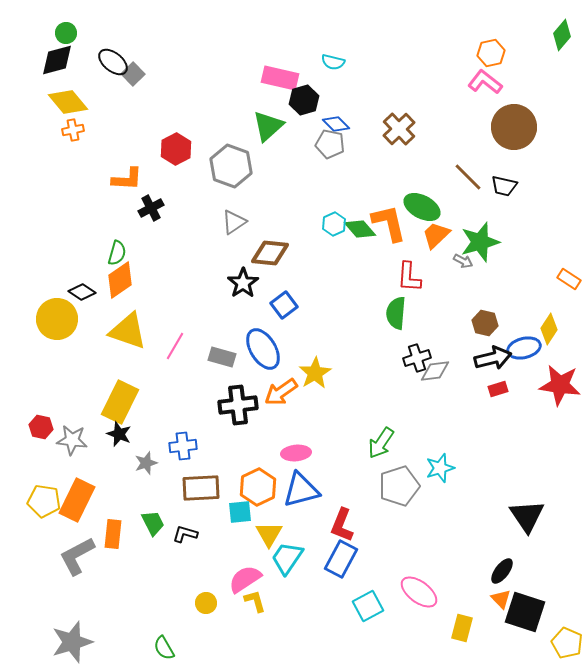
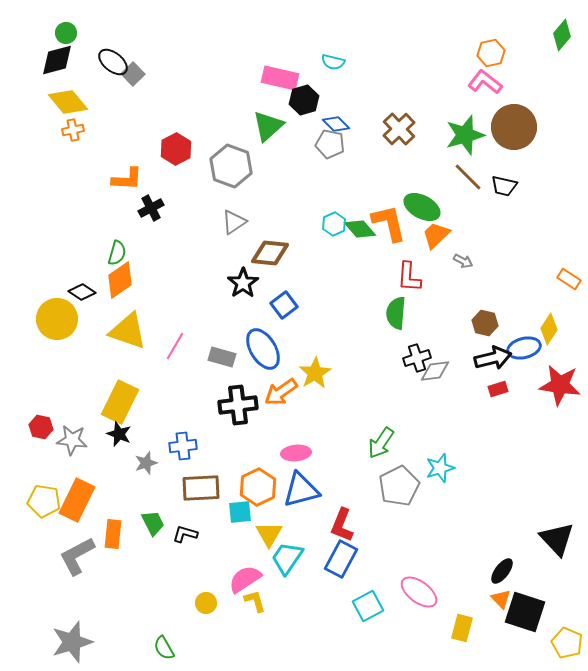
green star at (480, 242): moved 15 px left, 107 px up
gray pentagon at (399, 486): rotated 9 degrees counterclockwise
black triangle at (527, 516): moved 30 px right, 23 px down; rotated 9 degrees counterclockwise
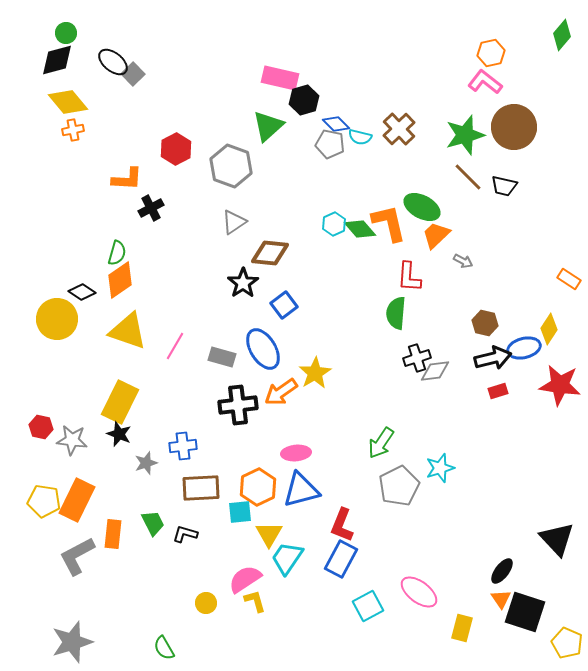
cyan semicircle at (333, 62): moved 27 px right, 75 px down
red rectangle at (498, 389): moved 2 px down
orange triangle at (501, 599): rotated 10 degrees clockwise
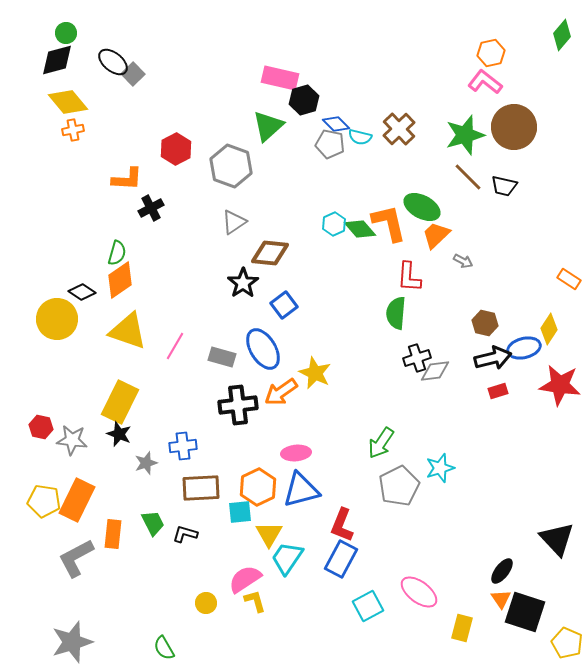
yellow star at (315, 373): rotated 16 degrees counterclockwise
gray L-shape at (77, 556): moved 1 px left, 2 px down
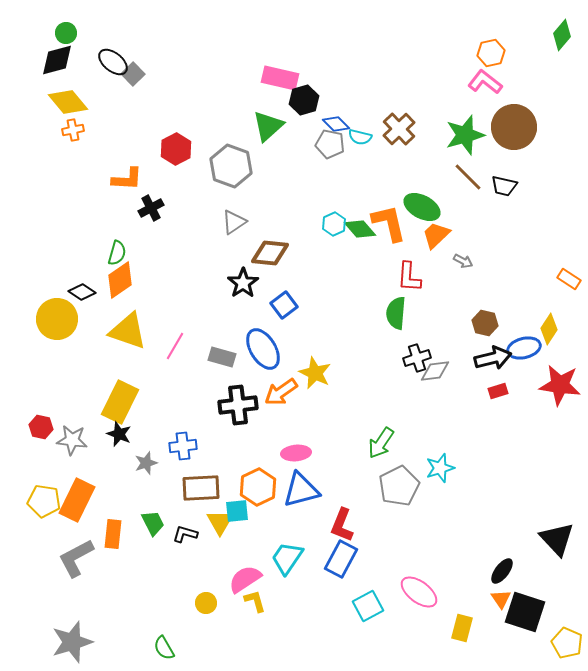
cyan square at (240, 512): moved 3 px left, 1 px up
yellow triangle at (269, 534): moved 49 px left, 12 px up
